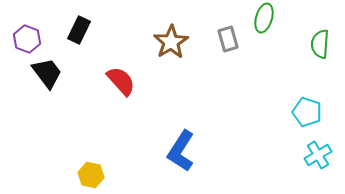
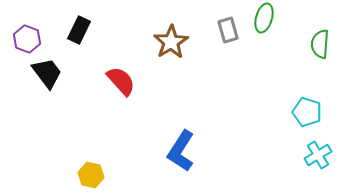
gray rectangle: moved 9 px up
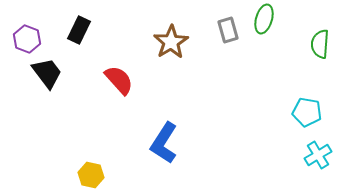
green ellipse: moved 1 px down
red semicircle: moved 2 px left, 1 px up
cyan pentagon: rotated 8 degrees counterclockwise
blue L-shape: moved 17 px left, 8 px up
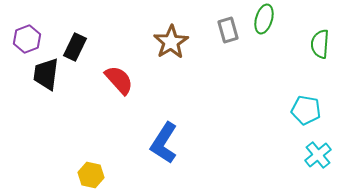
black rectangle: moved 4 px left, 17 px down
purple hexagon: rotated 20 degrees clockwise
black trapezoid: moved 1 px left, 1 px down; rotated 136 degrees counterclockwise
cyan pentagon: moved 1 px left, 2 px up
cyan cross: rotated 8 degrees counterclockwise
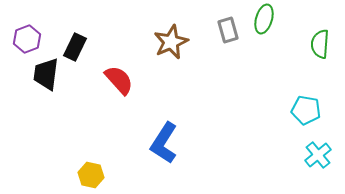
brown star: rotated 8 degrees clockwise
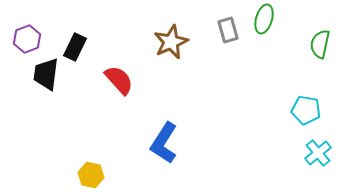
green semicircle: rotated 8 degrees clockwise
cyan cross: moved 2 px up
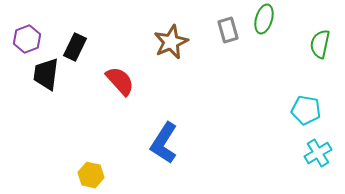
red semicircle: moved 1 px right, 1 px down
cyan cross: rotated 8 degrees clockwise
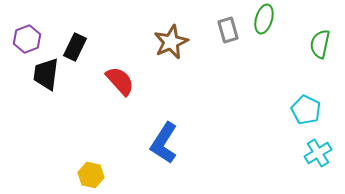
cyan pentagon: rotated 16 degrees clockwise
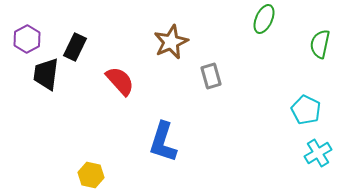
green ellipse: rotated 8 degrees clockwise
gray rectangle: moved 17 px left, 46 px down
purple hexagon: rotated 8 degrees counterclockwise
blue L-shape: moved 1 px left, 1 px up; rotated 15 degrees counterclockwise
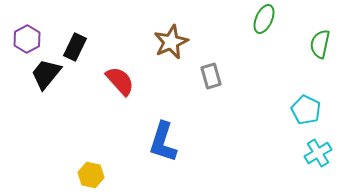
black trapezoid: rotated 32 degrees clockwise
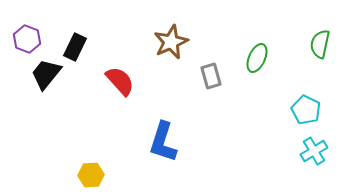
green ellipse: moved 7 px left, 39 px down
purple hexagon: rotated 12 degrees counterclockwise
cyan cross: moved 4 px left, 2 px up
yellow hexagon: rotated 15 degrees counterclockwise
